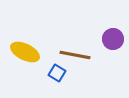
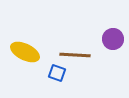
brown line: rotated 8 degrees counterclockwise
blue square: rotated 12 degrees counterclockwise
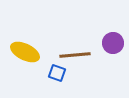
purple circle: moved 4 px down
brown line: rotated 8 degrees counterclockwise
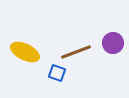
brown line: moved 1 px right, 3 px up; rotated 16 degrees counterclockwise
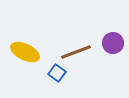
blue square: rotated 18 degrees clockwise
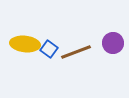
yellow ellipse: moved 8 px up; rotated 20 degrees counterclockwise
blue square: moved 8 px left, 24 px up
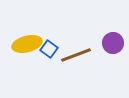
yellow ellipse: moved 2 px right; rotated 20 degrees counterclockwise
brown line: moved 3 px down
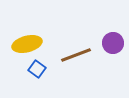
blue square: moved 12 px left, 20 px down
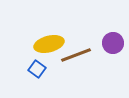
yellow ellipse: moved 22 px right
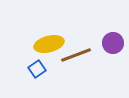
blue square: rotated 18 degrees clockwise
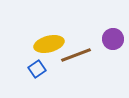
purple circle: moved 4 px up
